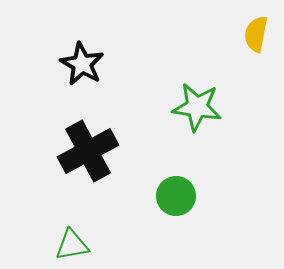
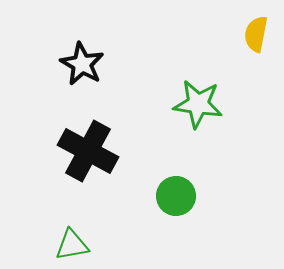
green star: moved 1 px right, 3 px up
black cross: rotated 34 degrees counterclockwise
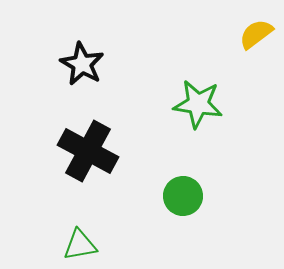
yellow semicircle: rotated 42 degrees clockwise
green circle: moved 7 px right
green triangle: moved 8 px right
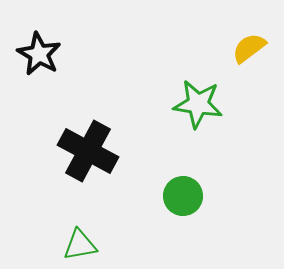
yellow semicircle: moved 7 px left, 14 px down
black star: moved 43 px left, 10 px up
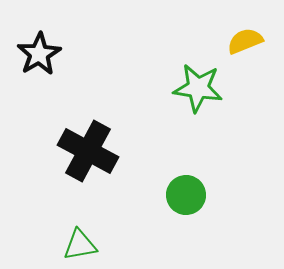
yellow semicircle: moved 4 px left, 7 px up; rotated 15 degrees clockwise
black star: rotated 12 degrees clockwise
green star: moved 16 px up
green circle: moved 3 px right, 1 px up
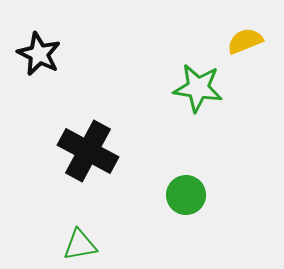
black star: rotated 15 degrees counterclockwise
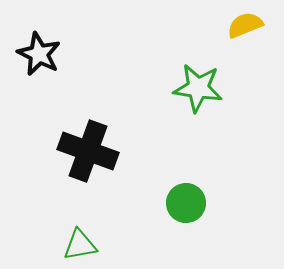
yellow semicircle: moved 16 px up
black cross: rotated 8 degrees counterclockwise
green circle: moved 8 px down
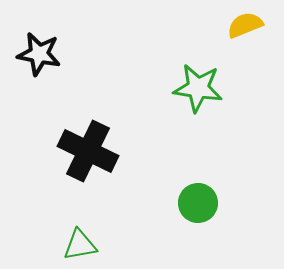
black star: rotated 15 degrees counterclockwise
black cross: rotated 6 degrees clockwise
green circle: moved 12 px right
